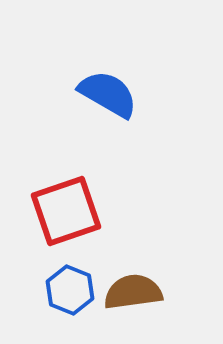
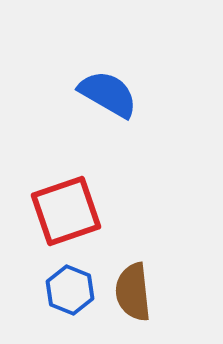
brown semicircle: rotated 88 degrees counterclockwise
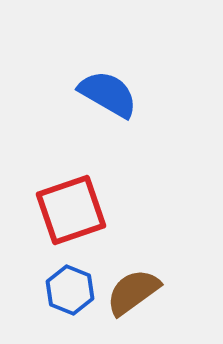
red square: moved 5 px right, 1 px up
brown semicircle: rotated 60 degrees clockwise
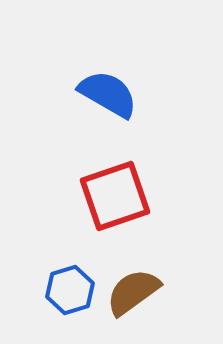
red square: moved 44 px right, 14 px up
blue hexagon: rotated 21 degrees clockwise
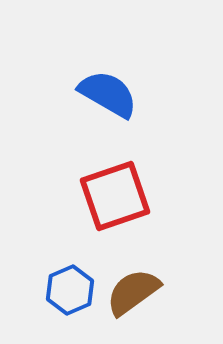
blue hexagon: rotated 6 degrees counterclockwise
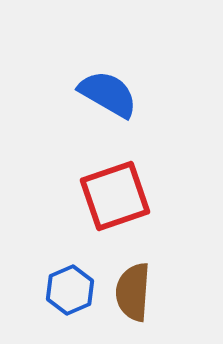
brown semicircle: rotated 50 degrees counterclockwise
